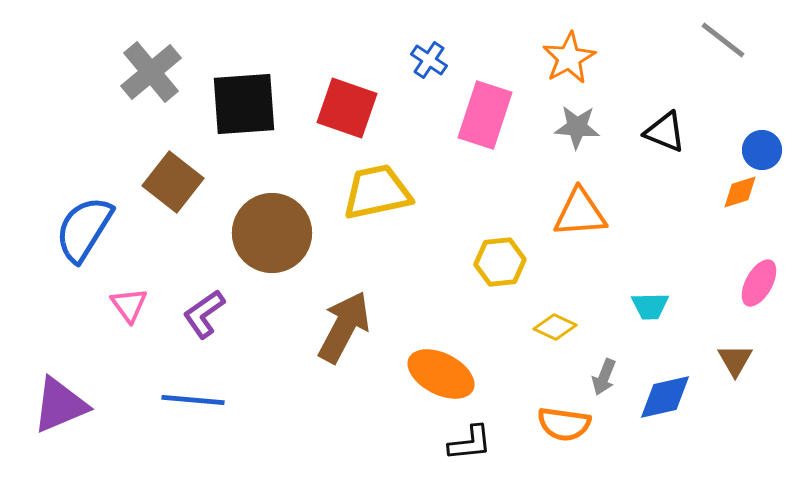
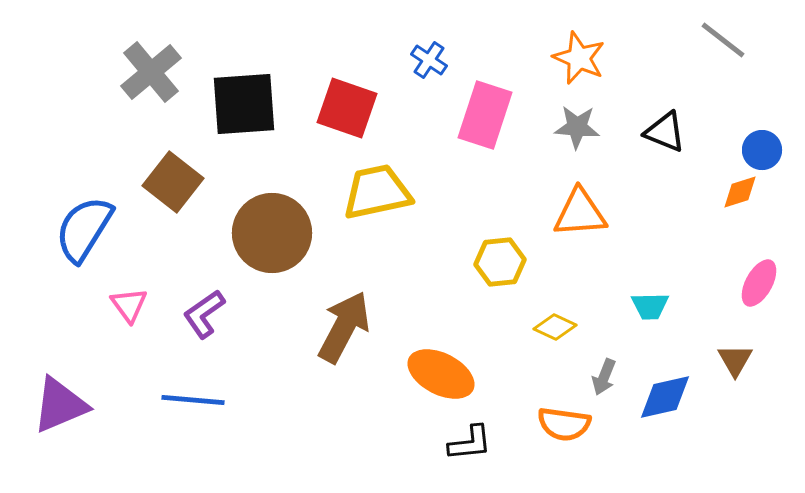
orange star: moved 10 px right; rotated 20 degrees counterclockwise
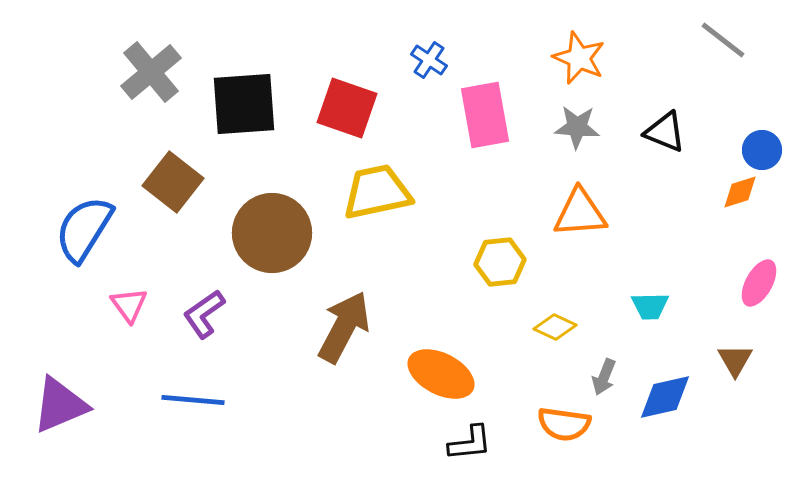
pink rectangle: rotated 28 degrees counterclockwise
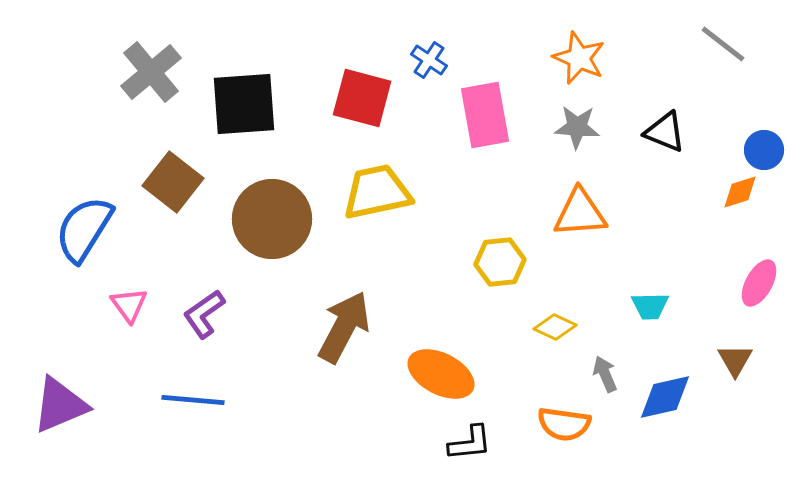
gray line: moved 4 px down
red square: moved 15 px right, 10 px up; rotated 4 degrees counterclockwise
blue circle: moved 2 px right
brown circle: moved 14 px up
gray arrow: moved 1 px right, 3 px up; rotated 135 degrees clockwise
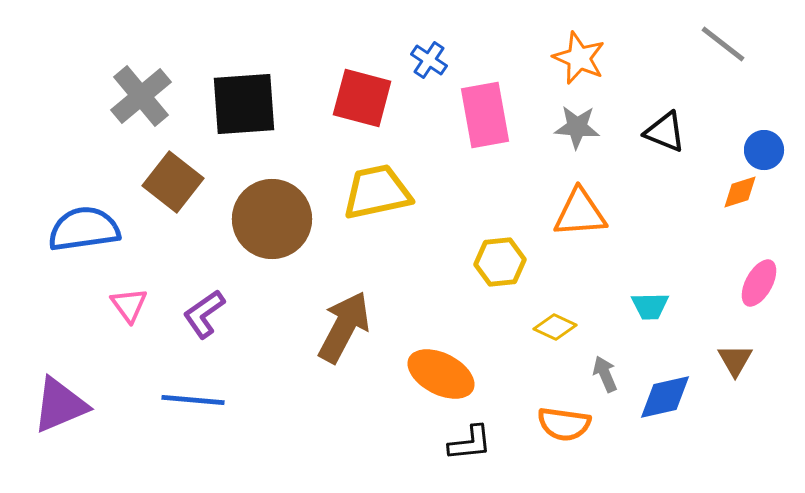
gray cross: moved 10 px left, 24 px down
blue semicircle: rotated 50 degrees clockwise
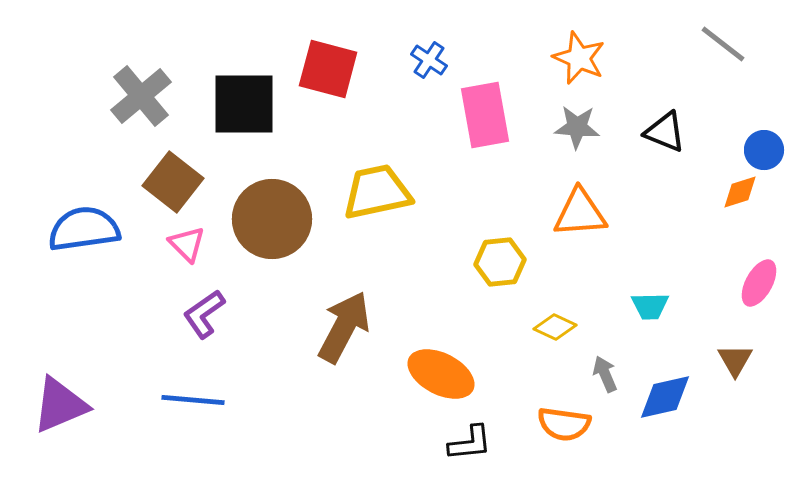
red square: moved 34 px left, 29 px up
black square: rotated 4 degrees clockwise
pink triangle: moved 58 px right, 61 px up; rotated 9 degrees counterclockwise
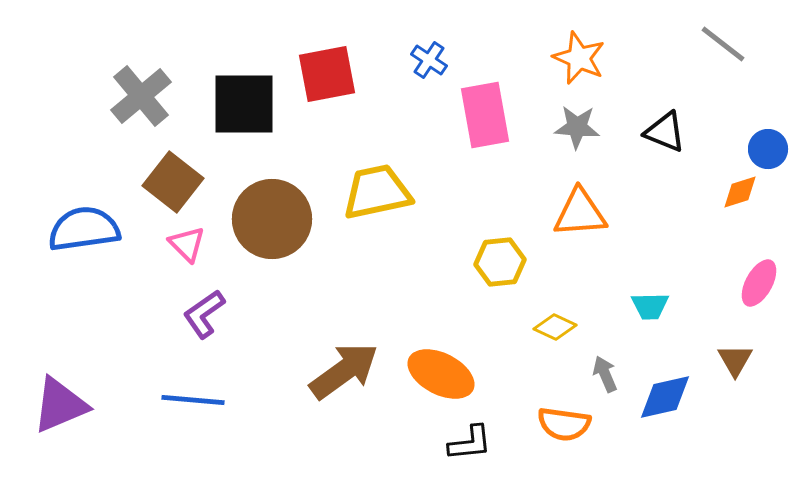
red square: moved 1 px left, 5 px down; rotated 26 degrees counterclockwise
blue circle: moved 4 px right, 1 px up
brown arrow: moved 44 px down; rotated 26 degrees clockwise
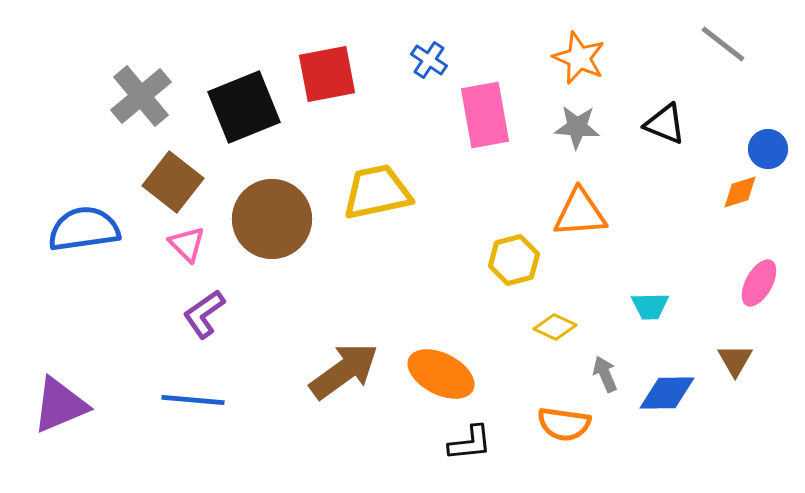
black square: moved 3 px down; rotated 22 degrees counterclockwise
black triangle: moved 8 px up
yellow hexagon: moved 14 px right, 2 px up; rotated 9 degrees counterclockwise
blue diamond: moved 2 px right, 4 px up; rotated 12 degrees clockwise
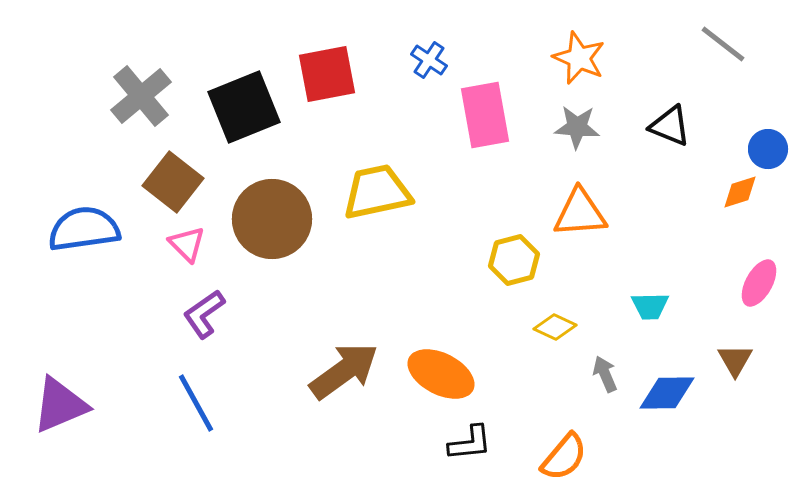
black triangle: moved 5 px right, 2 px down
blue line: moved 3 px right, 3 px down; rotated 56 degrees clockwise
orange semicircle: moved 33 px down; rotated 58 degrees counterclockwise
